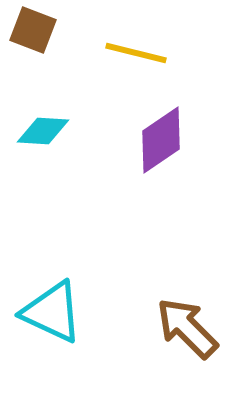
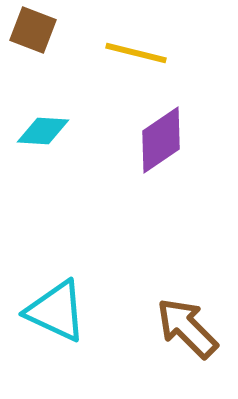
cyan triangle: moved 4 px right, 1 px up
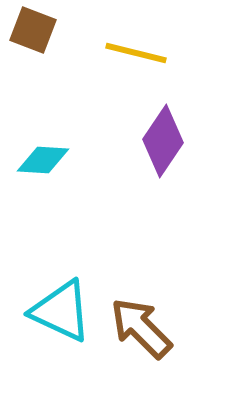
cyan diamond: moved 29 px down
purple diamond: moved 2 px right, 1 px down; rotated 22 degrees counterclockwise
cyan triangle: moved 5 px right
brown arrow: moved 46 px left
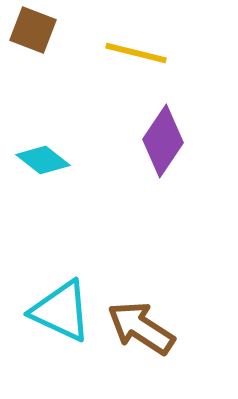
cyan diamond: rotated 34 degrees clockwise
brown arrow: rotated 12 degrees counterclockwise
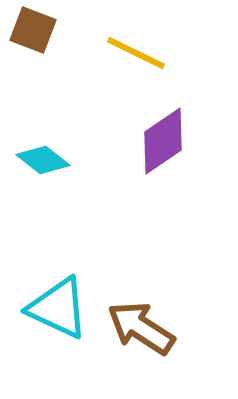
yellow line: rotated 12 degrees clockwise
purple diamond: rotated 22 degrees clockwise
cyan triangle: moved 3 px left, 3 px up
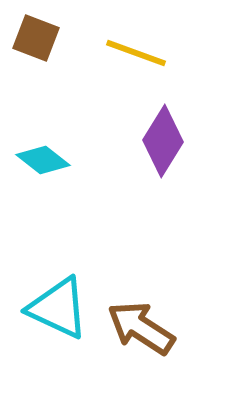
brown square: moved 3 px right, 8 px down
yellow line: rotated 6 degrees counterclockwise
purple diamond: rotated 24 degrees counterclockwise
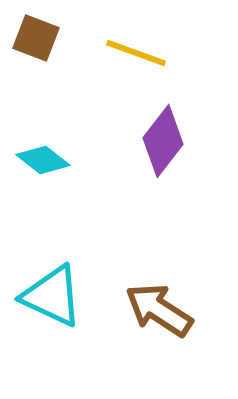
purple diamond: rotated 6 degrees clockwise
cyan triangle: moved 6 px left, 12 px up
brown arrow: moved 18 px right, 18 px up
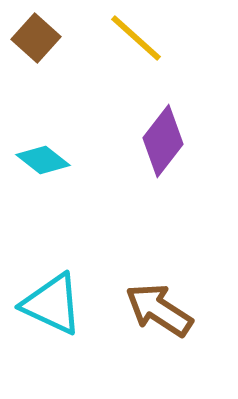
brown square: rotated 21 degrees clockwise
yellow line: moved 15 px up; rotated 22 degrees clockwise
cyan triangle: moved 8 px down
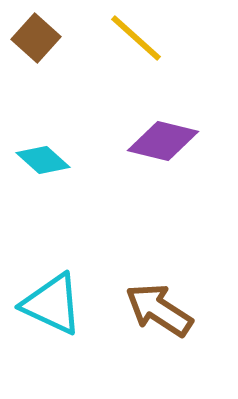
purple diamond: rotated 66 degrees clockwise
cyan diamond: rotated 4 degrees clockwise
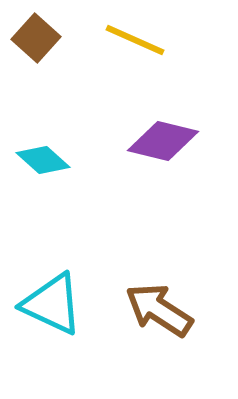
yellow line: moved 1 px left, 2 px down; rotated 18 degrees counterclockwise
